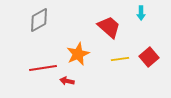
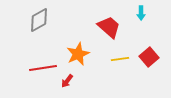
red arrow: rotated 64 degrees counterclockwise
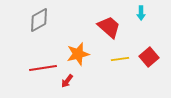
orange star: rotated 10 degrees clockwise
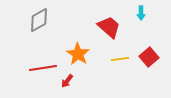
orange star: rotated 25 degrees counterclockwise
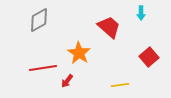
orange star: moved 1 px right, 1 px up
yellow line: moved 26 px down
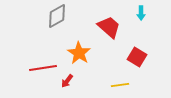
gray diamond: moved 18 px right, 4 px up
red square: moved 12 px left; rotated 18 degrees counterclockwise
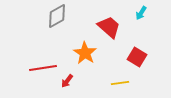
cyan arrow: rotated 32 degrees clockwise
orange star: moved 6 px right
yellow line: moved 2 px up
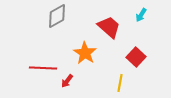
cyan arrow: moved 2 px down
red square: moved 1 px left; rotated 12 degrees clockwise
red line: rotated 12 degrees clockwise
yellow line: rotated 72 degrees counterclockwise
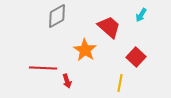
orange star: moved 3 px up
red arrow: rotated 56 degrees counterclockwise
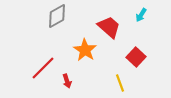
red line: rotated 48 degrees counterclockwise
yellow line: rotated 30 degrees counterclockwise
